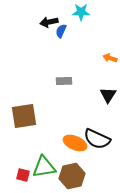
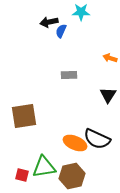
gray rectangle: moved 5 px right, 6 px up
red square: moved 1 px left
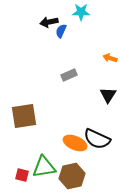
gray rectangle: rotated 21 degrees counterclockwise
